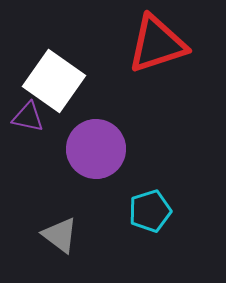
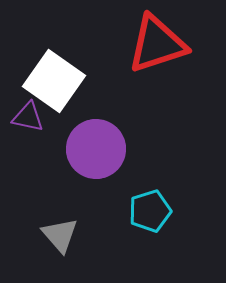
gray triangle: rotated 12 degrees clockwise
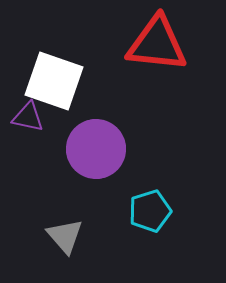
red triangle: rotated 24 degrees clockwise
white square: rotated 16 degrees counterclockwise
gray triangle: moved 5 px right, 1 px down
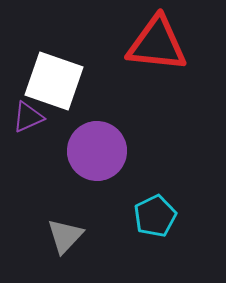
purple triangle: rotated 36 degrees counterclockwise
purple circle: moved 1 px right, 2 px down
cyan pentagon: moved 5 px right, 5 px down; rotated 9 degrees counterclockwise
gray triangle: rotated 24 degrees clockwise
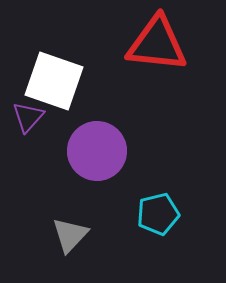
purple triangle: rotated 24 degrees counterclockwise
cyan pentagon: moved 3 px right, 2 px up; rotated 12 degrees clockwise
gray triangle: moved 5 px right, 1 px up
